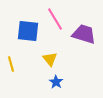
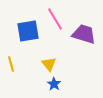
blue square: rotated 15 degrees counterclockwise
yellow triangle: moved 1 px left, 5 px down
blue star: moved 2 px left, 2 px down
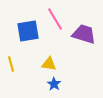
yellow triangle: rotated 42 degrees counterclockwise
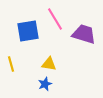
blue star: moved 9 px left; rotated 16 degrees clockwise
